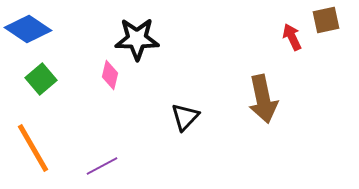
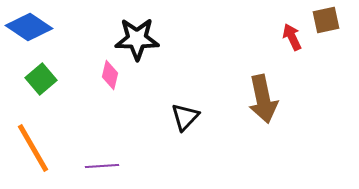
blue diamond: moved 1 px right, 2 px up
purple line: rotated 24 degrees clockwise
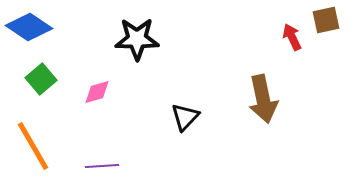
pink diamond: moved 13 px left, 17 px down; rotated 60 degrees clockwise
orange line: moved 2 px up
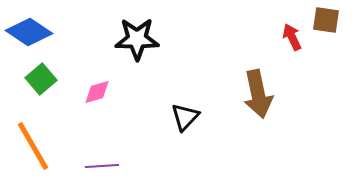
brown square: rotated 20 degrees clockwise
blue diamond: moved 5 px down
brown arrow: moved 5 px left, 5 px up
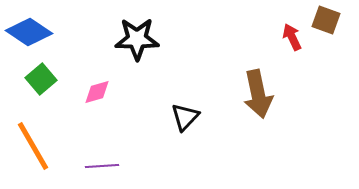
brown square: rotated 12 degrees clockwise
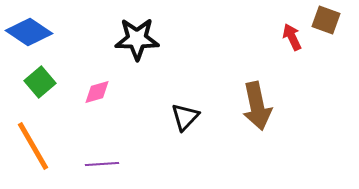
green square: moved 1 px left, 3 px down
brown arrow: moved 1 px left, 12 px down
purple line: moved 2 px up
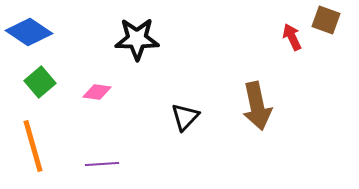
pink diamond: rotated 24 degrees clockwise
orange line: rotated 14 degrees clockwise
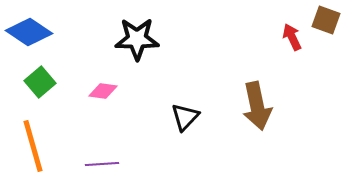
pink diamond: moved 6 px right, 1 px up
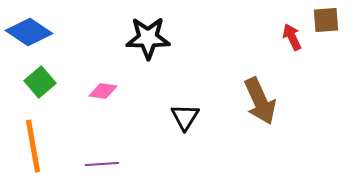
brown square: rotated 24 degrees counterclockwise
black star: moved 11 px right, 1 px up
brown arrow: moved 3 px right, 5 px up; rotated 12 degrees counterclockwise
black triangle: rotated 12 degrees counterclockwise
orange line: rotated 6 degrees clockwise
